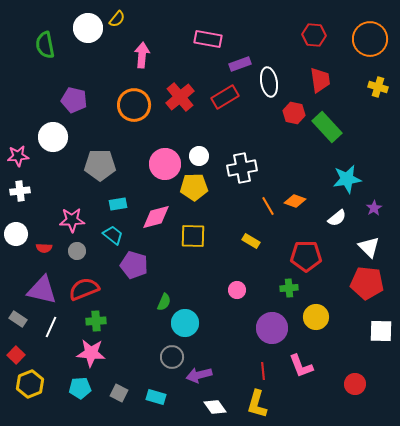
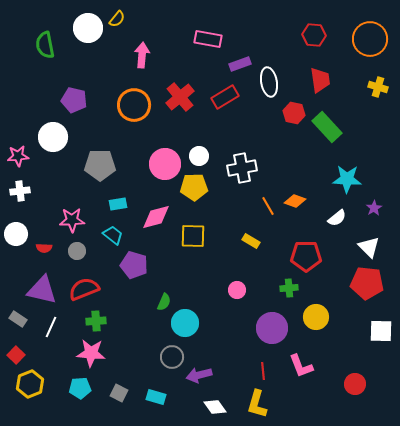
cyan star at (347, 179): rotated 12 degrees clockwise
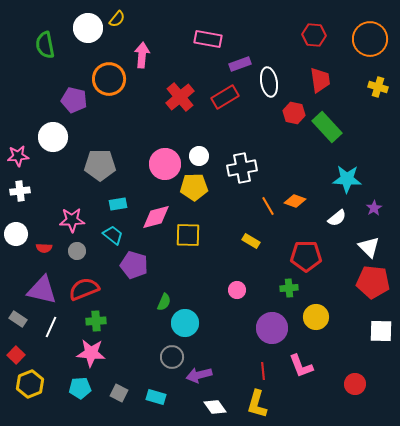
orange circle at (134, 105): moved 25 px left, 26 px up
yellow square at (193, 236): moved 5 px left, 1 px up
red pentagon at (367, 283): moved 6 px right, 1 px up
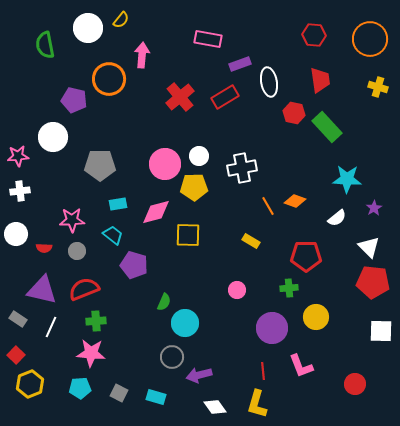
yellow semicircle at (117, 19): moved 4 px right, 1 px down
pink diamond at (156, 217): moved 5 px up
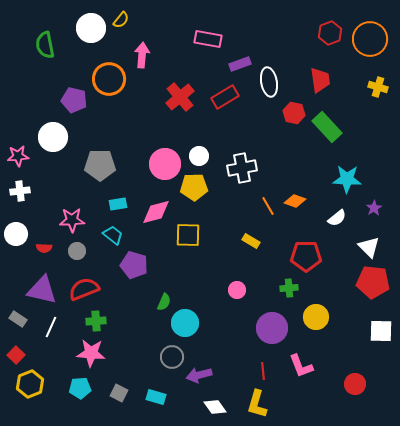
white circle at (88, 28): moved 3 px right
red hexagon at (314, 35): moved 16 px right, 2 px up; rotated 25 degrees counterclockwise
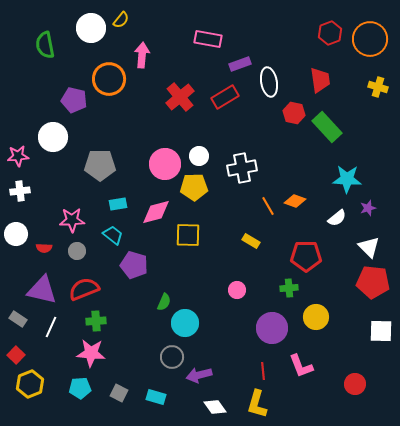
purple star at (374, 208): moved 6 px left; rotated 14 degrees clockwise
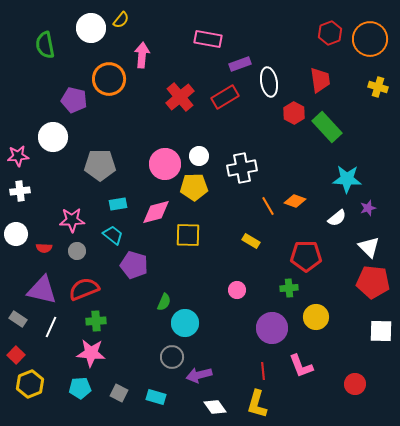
red hexagon at (294, 113): rotated 15 degrees clockwise
